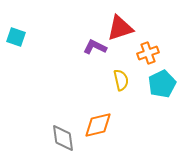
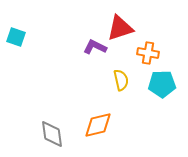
orange cross: rotated 30 degrees clockwise
cyan pentagon: rotated 24 degrees clockwise
gray diamond: moved 11 px left, 4 px up
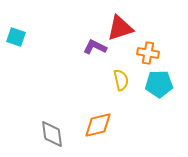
cyan pentagon: moved 3 px left
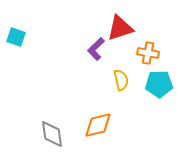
purple L-shape: moved 1 px right, 2 px down; rotated 70 degrees counterclockwise
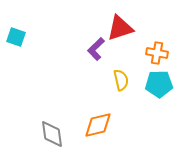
orange cross: moved 9 px right
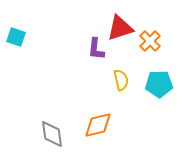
purple L-shape: rotated 40 degrees counterclockwise
orange cross: moved 7 px left, 12 px up; rotated 35 degrees clockwise
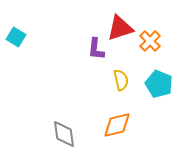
cyan square: rotated 12 degrees clockwise
cyan pentagon: rotated 24 degrees clockwise
orange diamond: moved 19 px right
gray diamond: moved 12 px right
